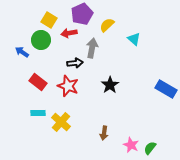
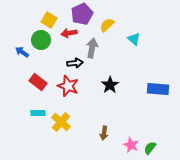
blue rectangle: moved 8 px left; rotated 25 degrees counterclockwise
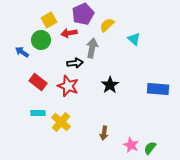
purple pentagon: moved 1 px right
yellow square: rotated 28 degrees clockwise
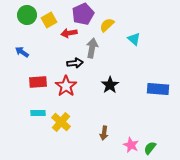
green circle: moved 14 px left, 25 px up
red rectangle: rotated 42 degrees counterclockwise
red star: moved 2 px left; rotated 15 degrees clockwise
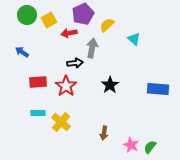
green semicircle: moved 1 px up
